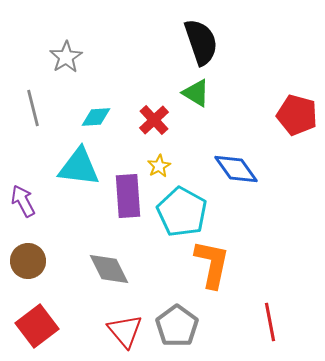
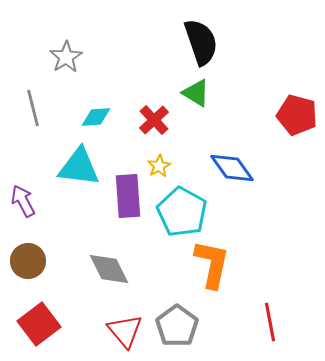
blue diamond: moved 4 px left, 1 px up
red square: moved 2 px right, 2 px up
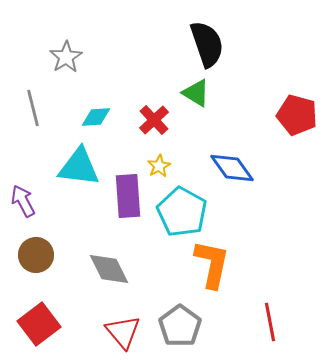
black semicircle: moved 6 px right, 2 px down
brown circle: moved 8 px right, 6 px up
gray pentagon: moved 3 px right
red triangle: moved 2 px left, 1 px down
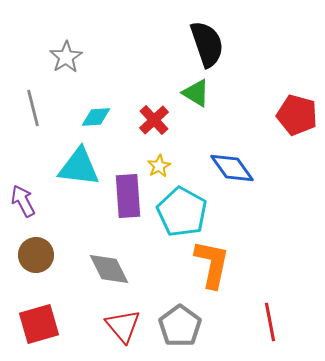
red square: rotated 21 degrees clockwise
red triangle: moved 6 px up
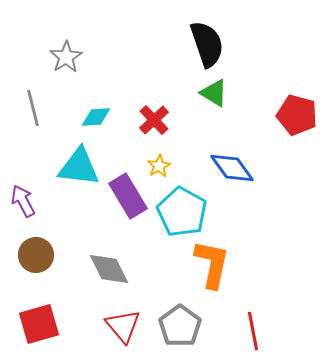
green triangle: moved 18 px right
purple rectangle: rotated 27 degrees counterclockwise
red line: moved 17 px left, 9 px down
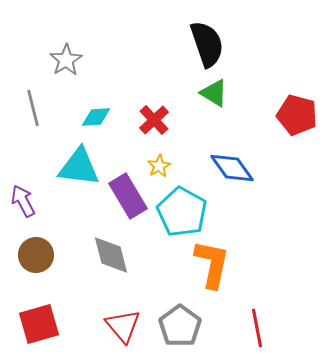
gray star: moved 3 px down
gray diamond: moved 2 px right, 14 px up; rotated 12 degrees clockwise
red line: moved 4 px right, 3 px up
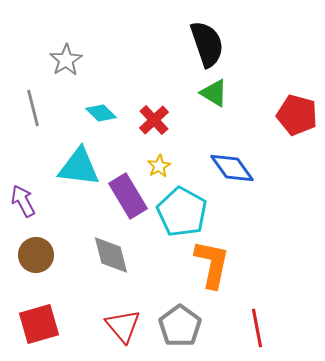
cyan diamond: moved 5 px right, 4 px up; rotated 48 degrees clockwise
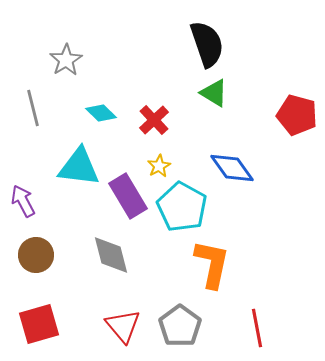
cyan pentagon: moved 5 px up
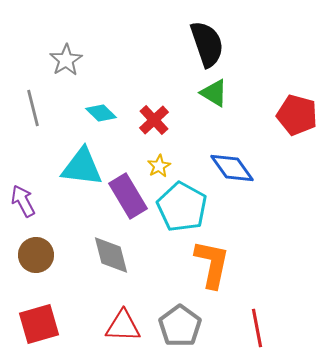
cyan triangle: moved 3 px right
red triangle: rotated 48 degrees counterclockwise
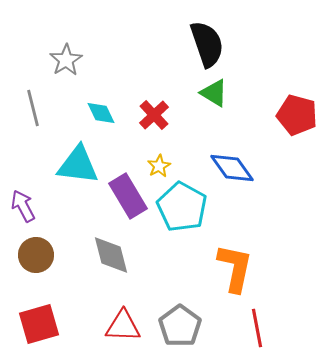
cyan diamond: rotated 20 degrees clockwise
red cross: moved 5 px up
cyan triangle: moved 4 px left, 2 px up
purple arrow: moved 5 px down
orange L-shape: moved 23 px right, 4 px down
